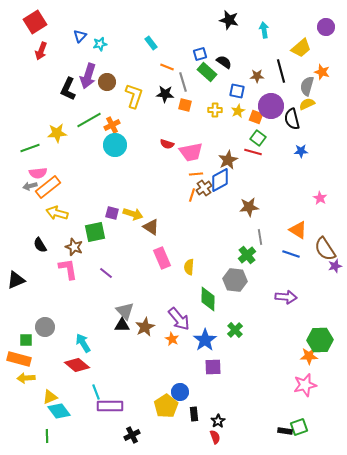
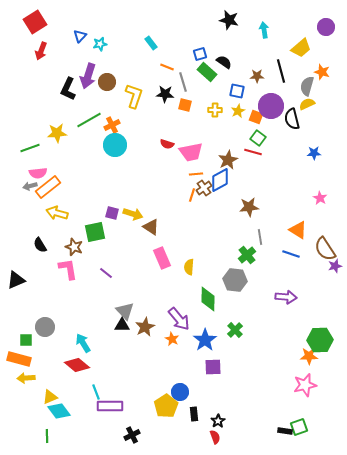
blue star at (301, 151): moved 13 px right, 2 px down
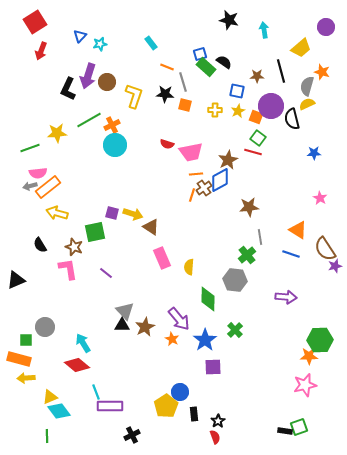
green rectangle at (207, 72): moved 1 px left, 5 px up
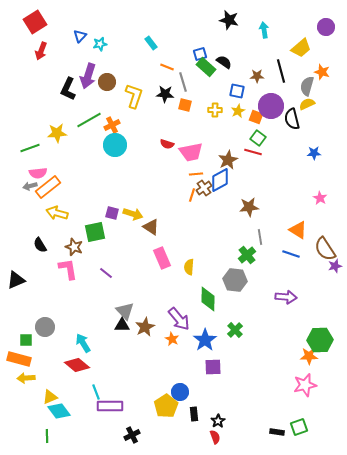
black rectangle at (285, 431): moved 8 px left, 1 px down
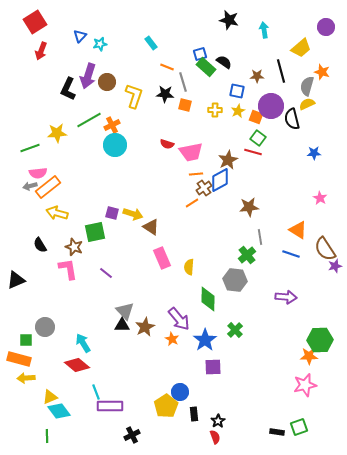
orange line at (192, 195): moved 8 px down; rotated 40 degrees clockwise
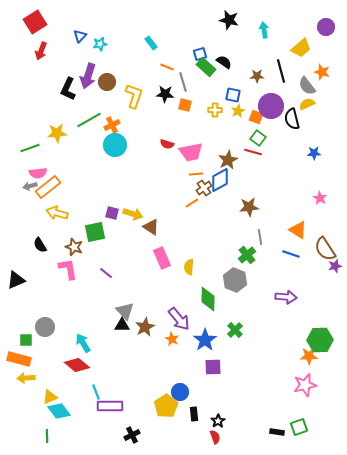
gray semicircle at (307, 86): rotated 54 degrees counterclockwise
blue square at (237, 91): moved 4 px left, 4 px down
gray hexagon at (235, 280): rotated 15 degrees clockwise
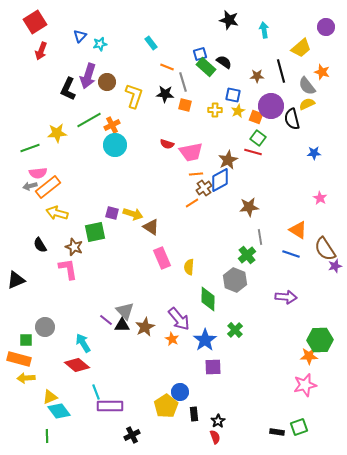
purple line at (106, 273): moved 47 px down
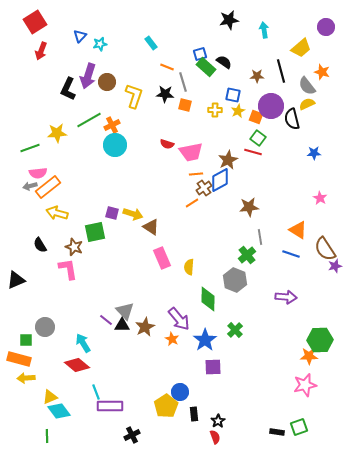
black star at (229, 20): rotated 24 degrees counterclockwise
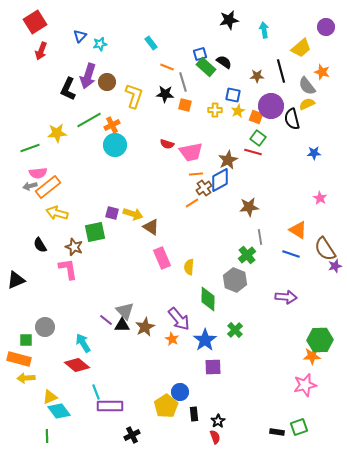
orange star at (309, 356): moved 3 px right
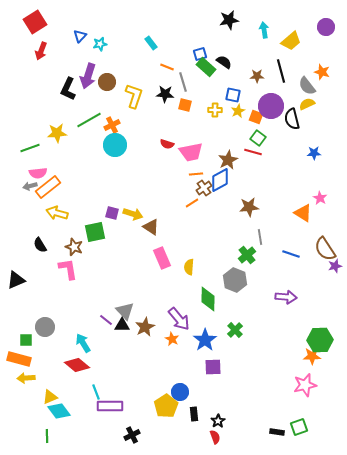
yellow trapezoid at (301, 48): moved 10 px left, 7 px up
orange triangle at (298, 230): moved 5 px right, 17 px up
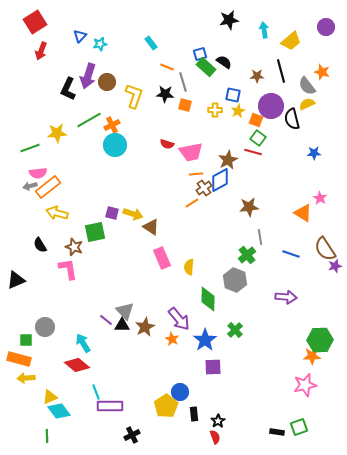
orange square at (256, 117): moved 3 px down
